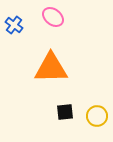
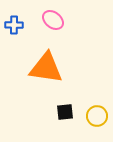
pink ellipse: moved 3 px down
blue cross: rotated 36 degrees counterclockwise
orange triangle: moved 5 px left; rotated 9 degrees clockwise
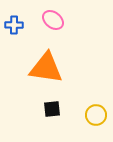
black square: moved 13 px left, 3 px up
yellow circle: moved 1 px left, 1 px up
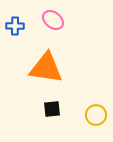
blue cross: moved 1 px right, 1 px down
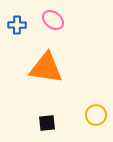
blue cross: moved 2 px right, 1 px up
black square: moved 5 px left, 14 px down
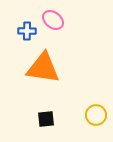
blue cross: moved 10 px right, 6 px down
orange triangle: moved 3 px left
black square: moved 1 px left, 4 px up
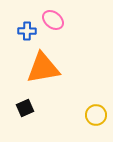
orange triangle: rotated 18 degrees counterclockwise
black square: moved 21 px left, 11 px up; rotated 18 degrees counterclockwise
